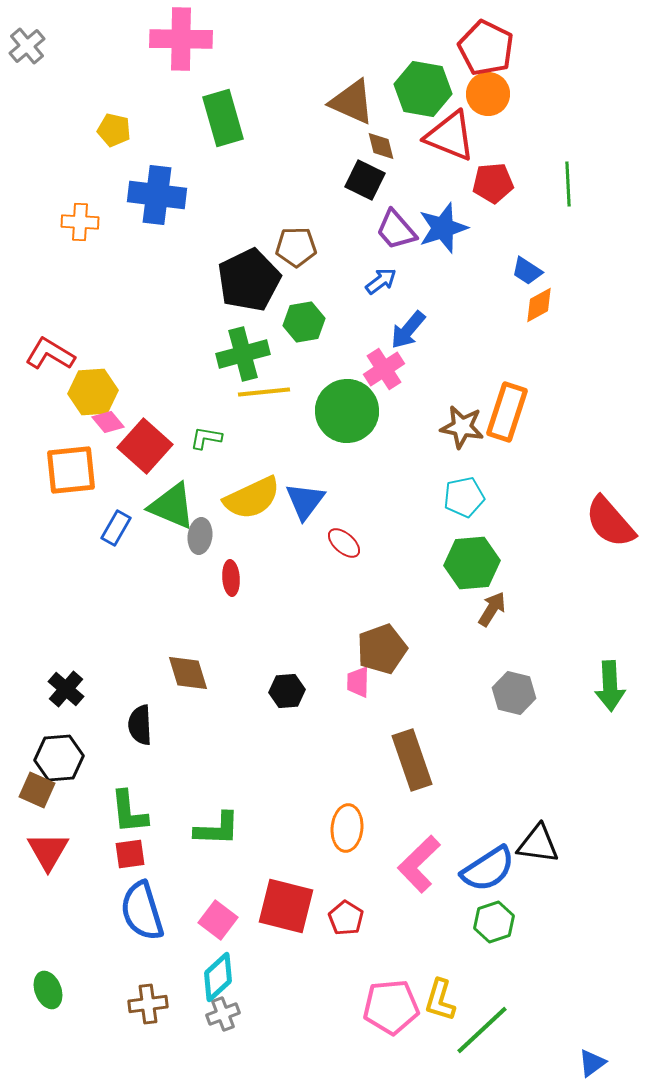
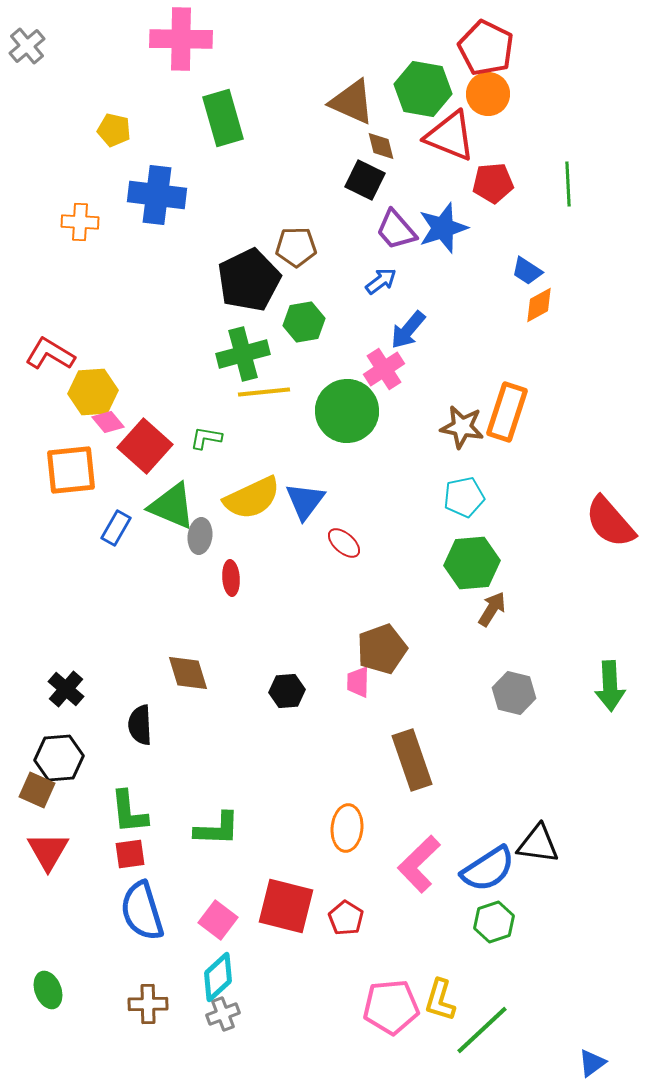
brown cross at (148, 1004): rotated 6 degrees clockwise
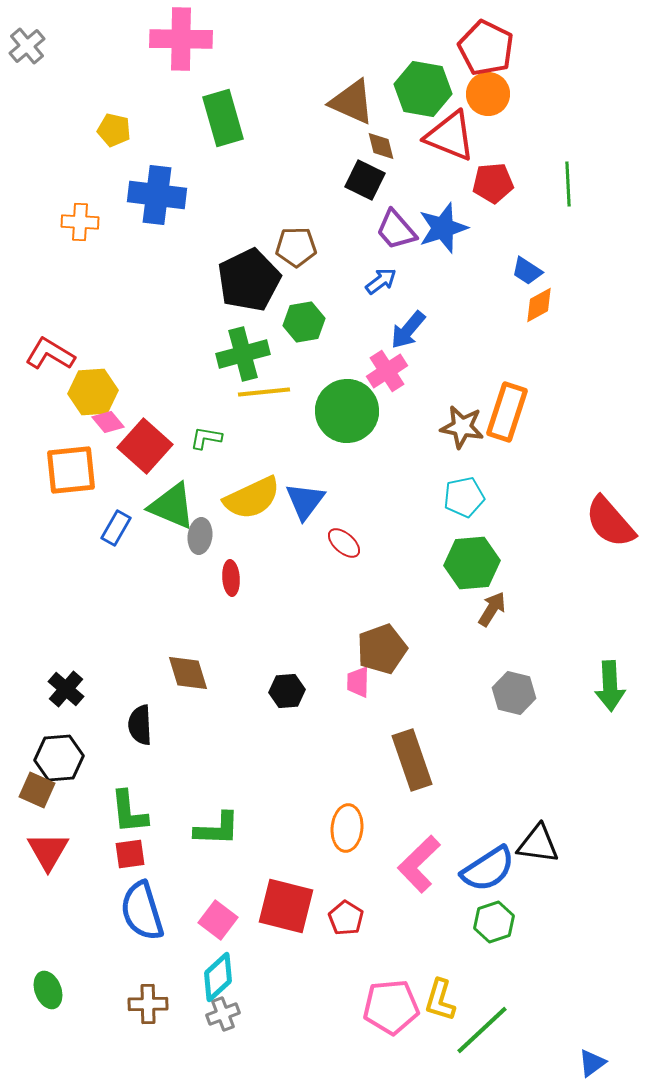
pink cross at (384, 369): moved 3 px right, 2 px down
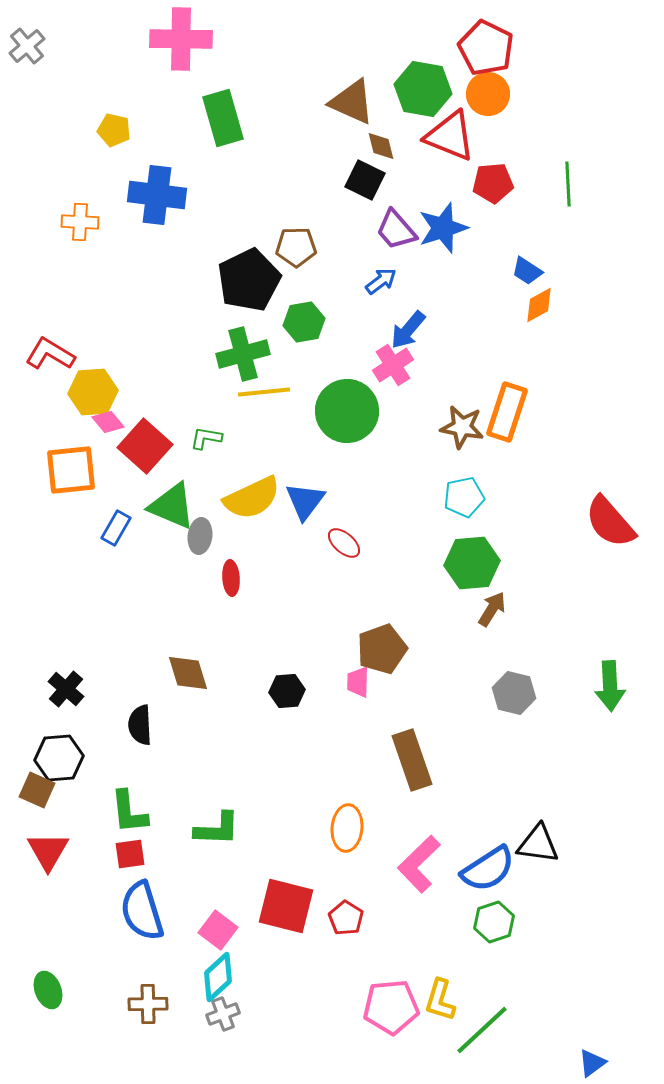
pink cross at (387, 371): moved 6 px right, 6 px up
pink square at (218, 920): moved 10 px down
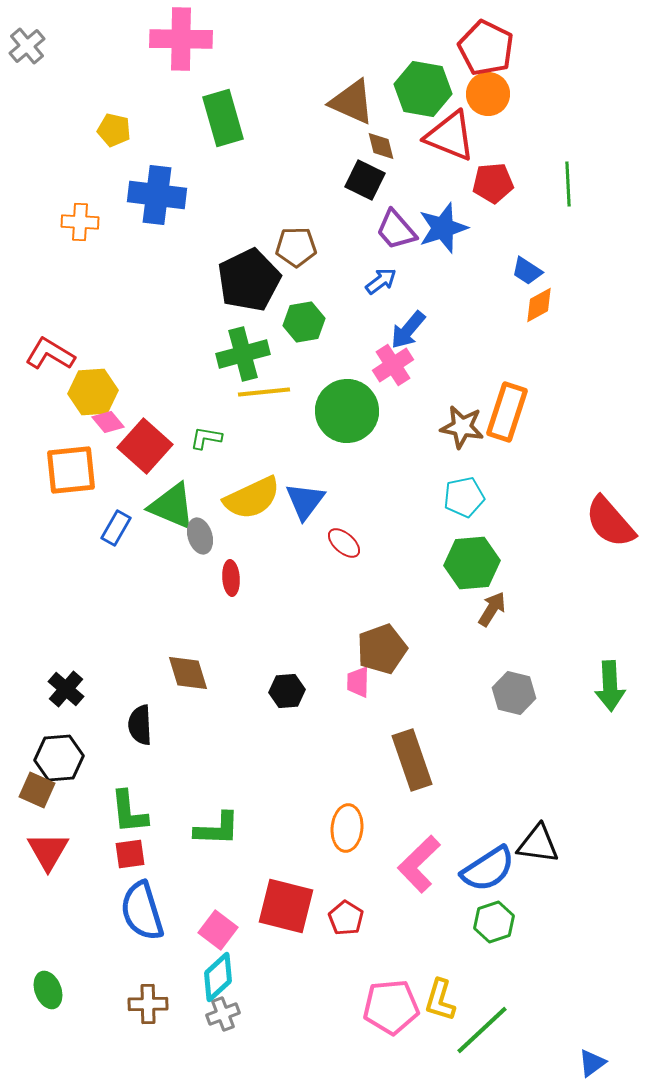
gray ellipse at (200, 536): rotated 24 degrees counterclockwise
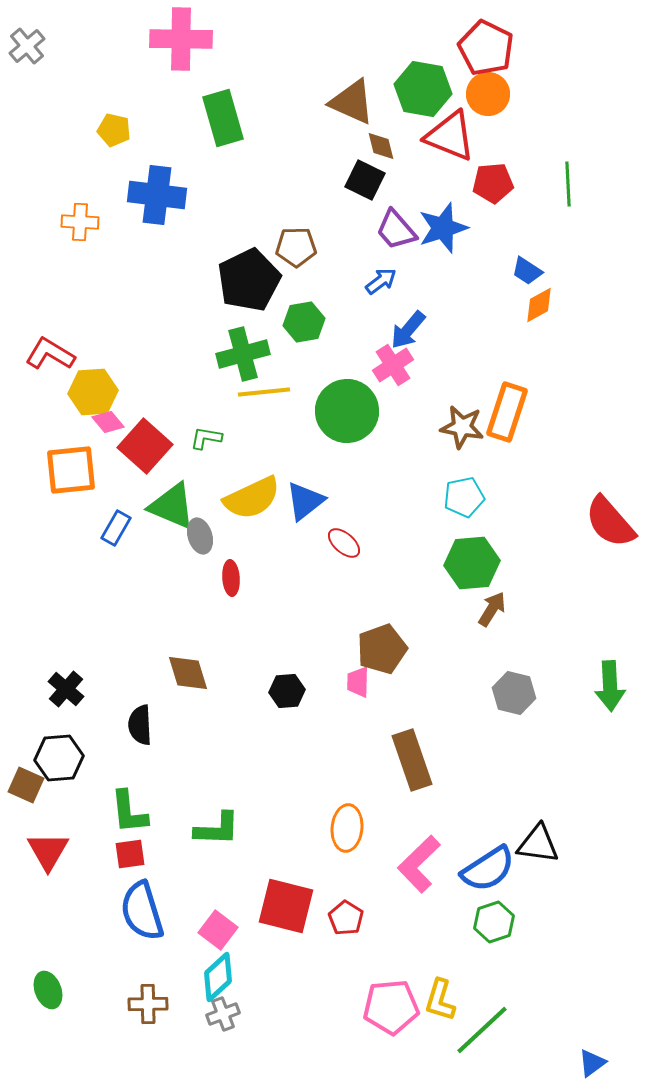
blue triangle at (305, 501): rotated 15 degrees clockwise
brown square at (37, 790): moved 11 px left, 5 px up
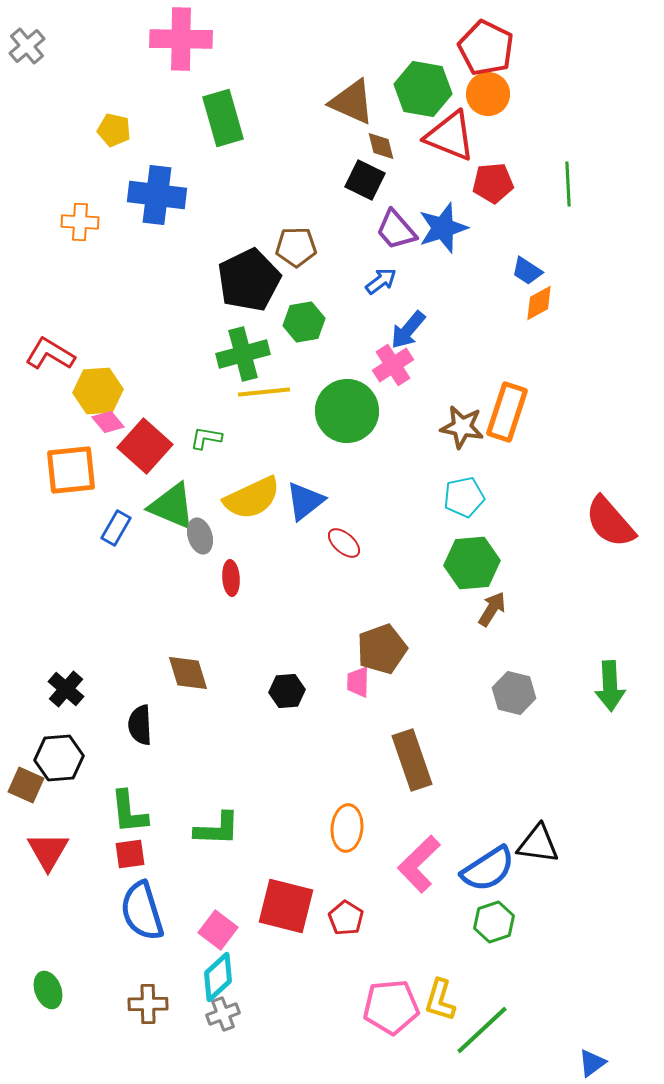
orange diamond at (539, 305): moved 2 px up
yellow hexagon at (93, 392): moved 5 px right, 1 px up
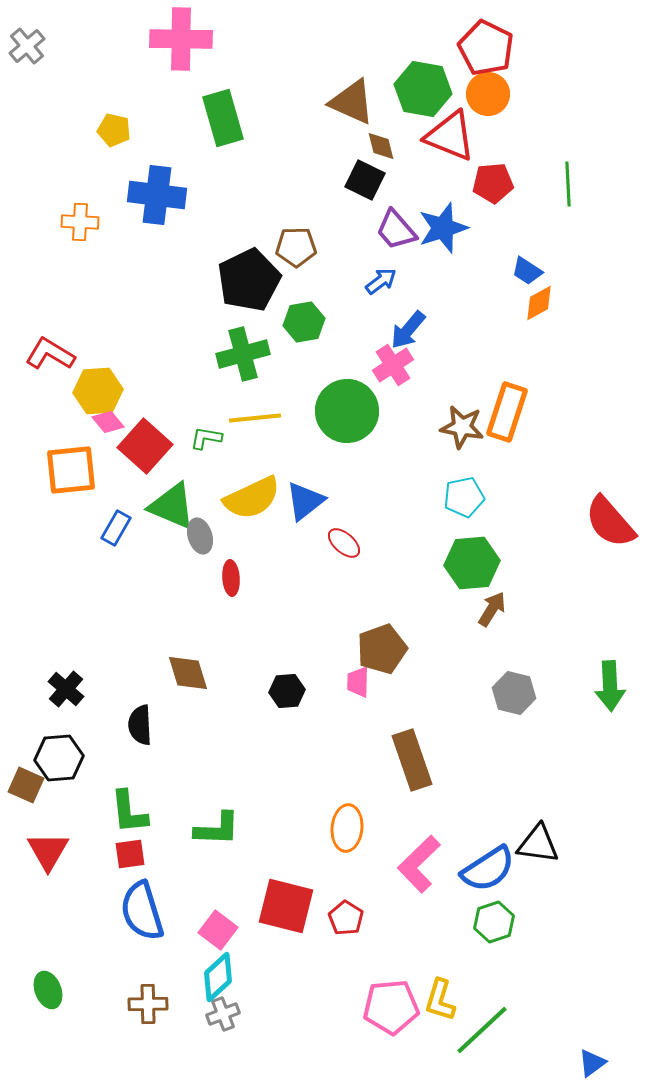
yellow line at (264, 392): moved 9 px left, 26 px down
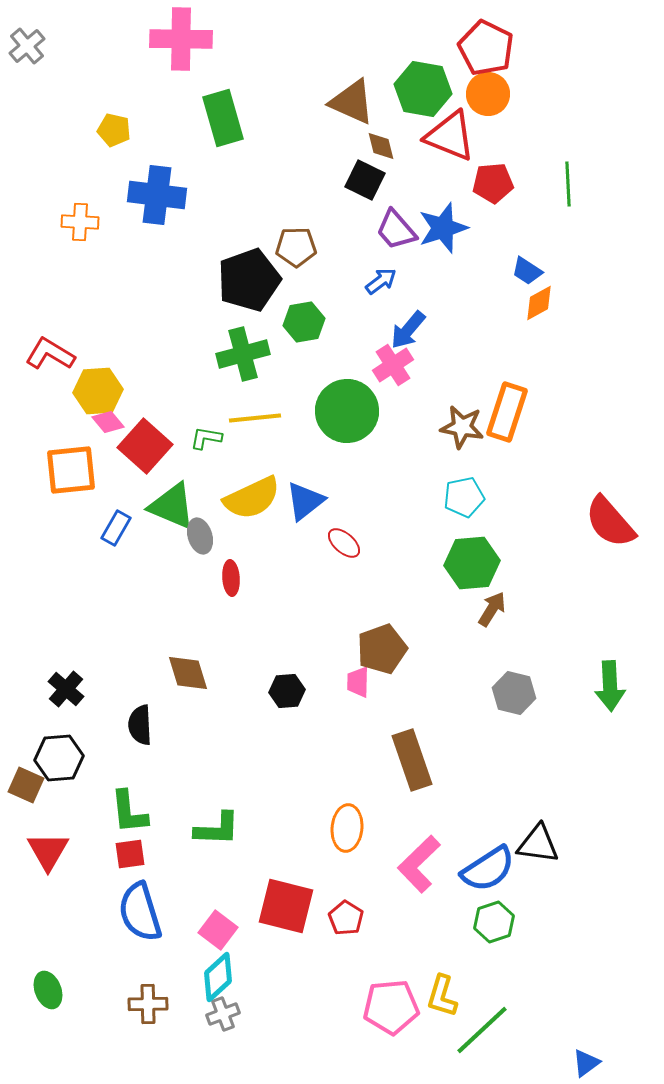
black pentagon at (249, 280): rotated 6 degrees clockwise
blue semicircle at (142, 911): moved 2 px left, 1 px down
yellow L-shape at (440, 1000): moved 2 px right, 4 px up
blue triangle at (592, 1063): moved 6 px left
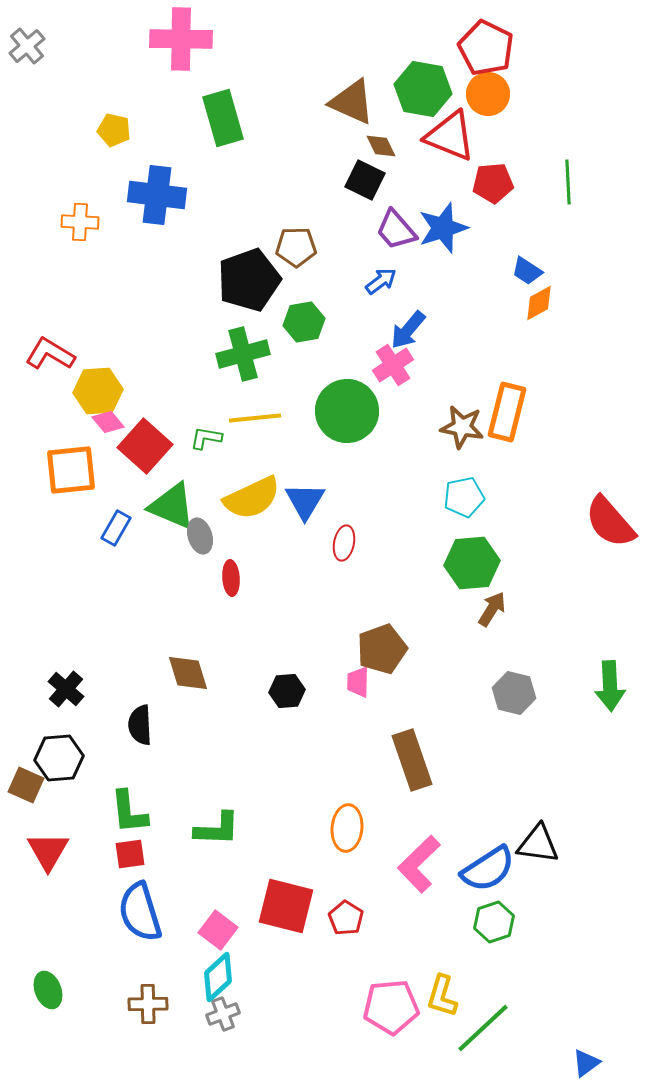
brown diamond at (381, 146): rotated 12 degrees counterclockwise
green line at (568, 184): moved 2 px up
orange rectangle at (507, 412): rotated 4 degrees counterclockwise
blue triangle at (305, 501): rotated 21 degrees counterclockwise
red ellipse at (344, 543): rotated 60 degrees clockwise
green line at (482, 1030): moved 1 px right, 2 px up
